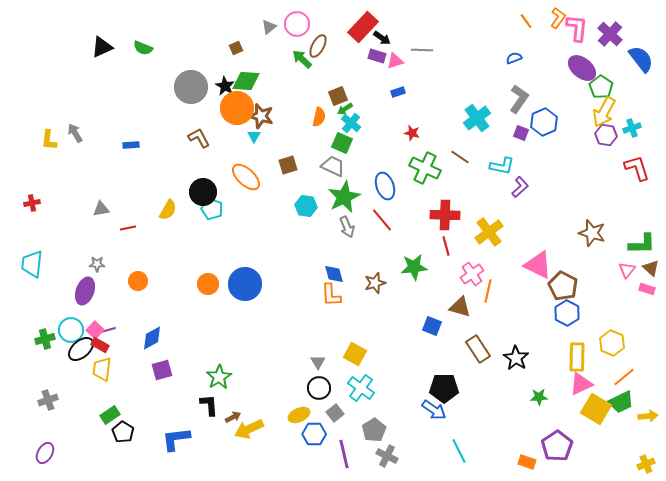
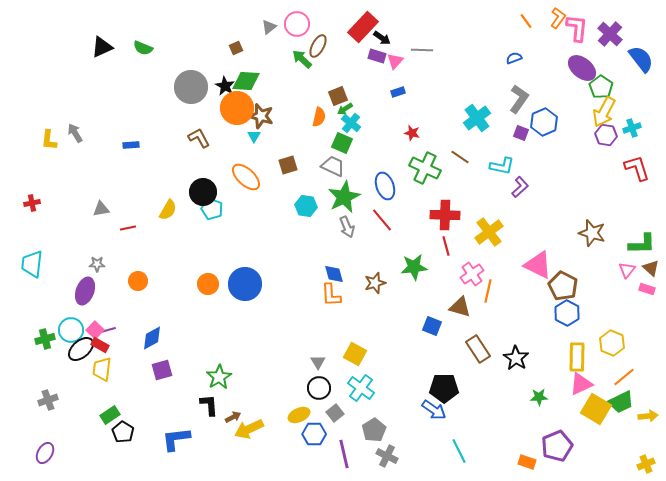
pink triangle at (395, 61): rotated 30 degrees counterclockwise
purple pentagon at (557, 446): rotated 12 degrees clockwise
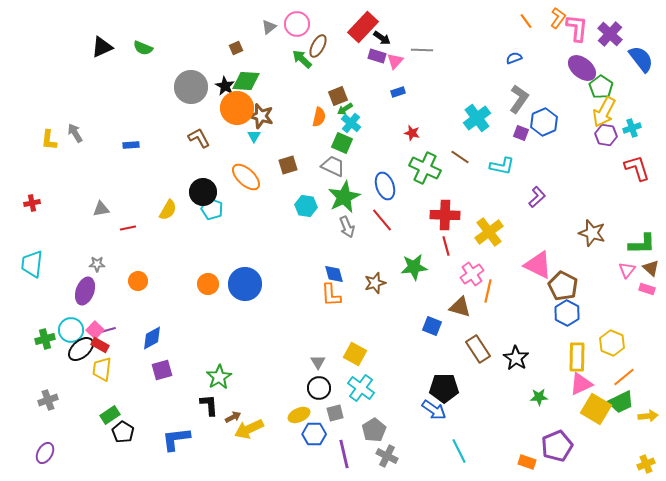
purple L-shape at (520, 187): moved 17 px right, 10 px down
gray square at (335, 413): rotated 24 degrees clockwise
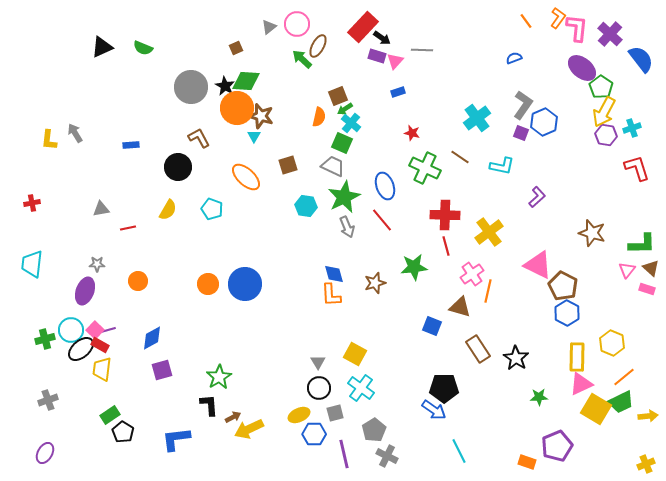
gray L-shape at (519, 99): moved 4 px right, 6 px down
black circle at (203, 192): moved 25 px left, 25 px up
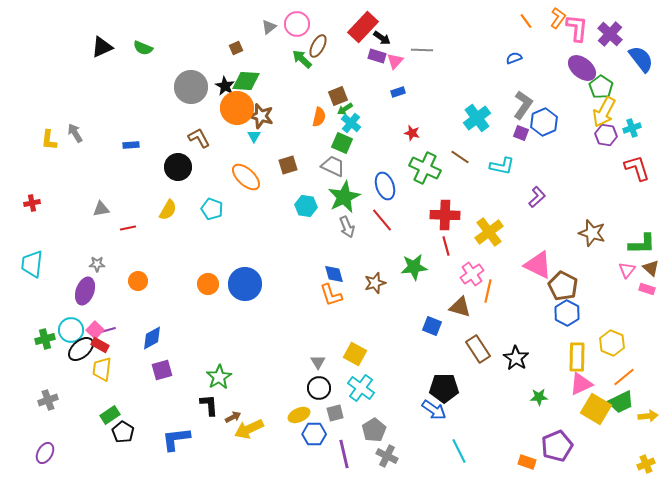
orange L-shape at (331, 295): rotated 15 degrees counterclockwise
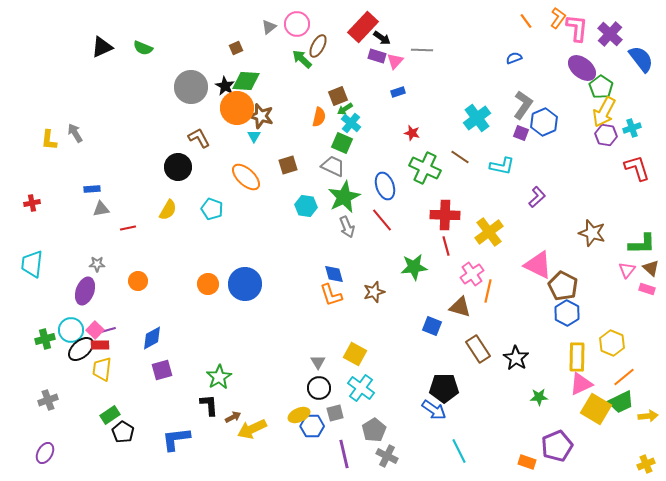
blue rectangle at (131, 145): moved 39 px left, 44 px down
brown star at (375, 283): moved 1 px left, 9 px down
red rectangle at (100, 345): rotated 30 degrees counterclockwise
yellow arrow at (249, 429): moved 3 px right
blue hexagon at (314, 434): moved 2 px left, 8 px up
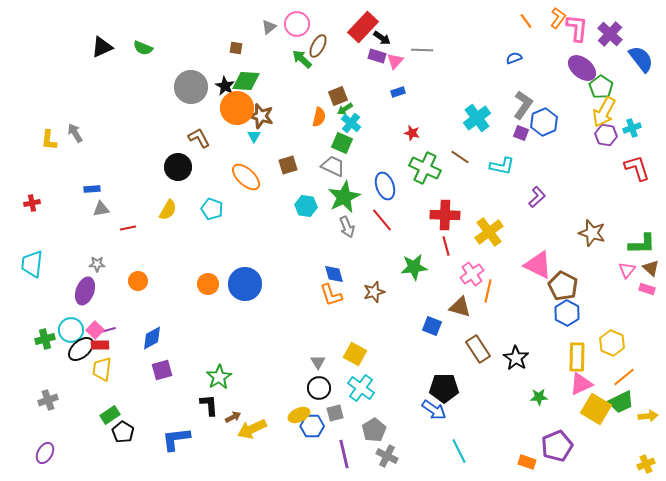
brown square at (236, 48): rotated 32 degrees clockwise
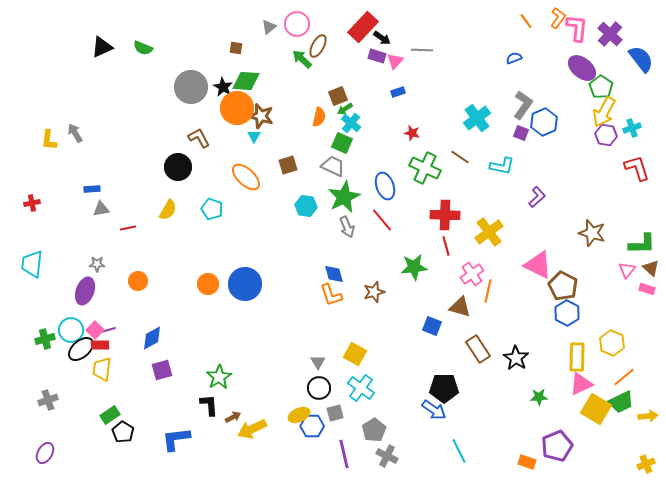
black star at (225, 86): moved 2 px left, 1 px down
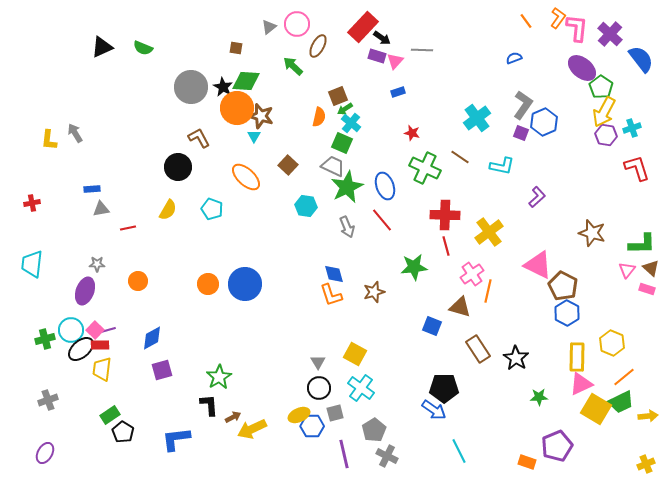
green arrow at (302, 59): moved 9 px left, 7 px down
brown square at (288, 165): rotated 30 degrees counterclockwise
green star at (344, 197): moved 3 px right, 10 px up
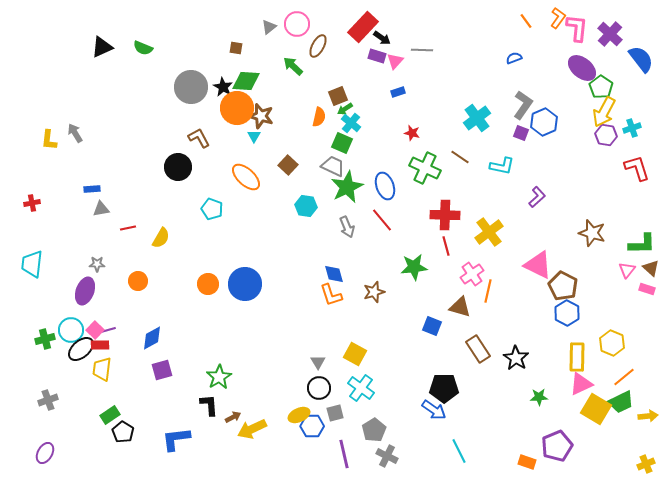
yellow semicircle at (168, 210): moved 7 px left, 28 px down
